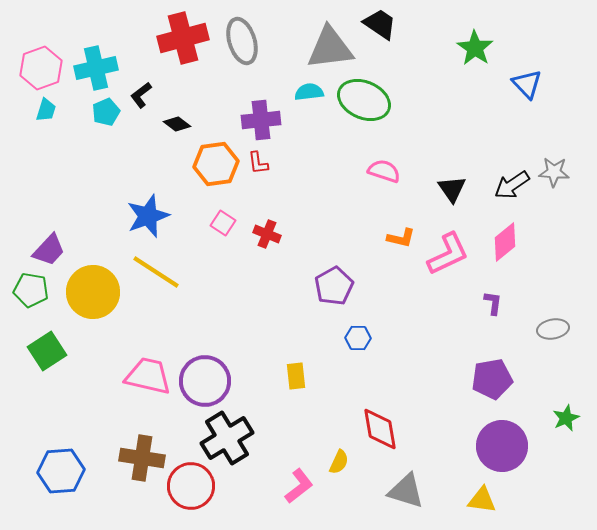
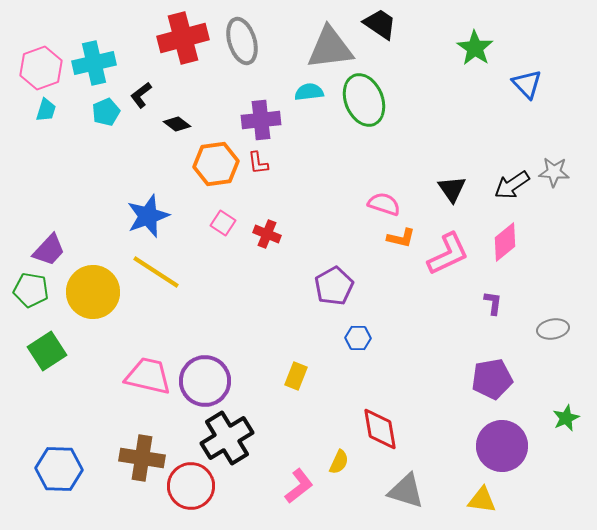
cyan cross at (96, 68): moved 2 px left, 5 px up
green ellipse at (364, 100): rotated 45 degrees clockwise
pink semicircle at (384, 171): moved 33 px down
yellow rectangle at (296, 376): rotated 28 degrees clockwise
blue hexagon at (61, 471): moved 2 px left, 2 px up; rotated 6 degrees clockwise
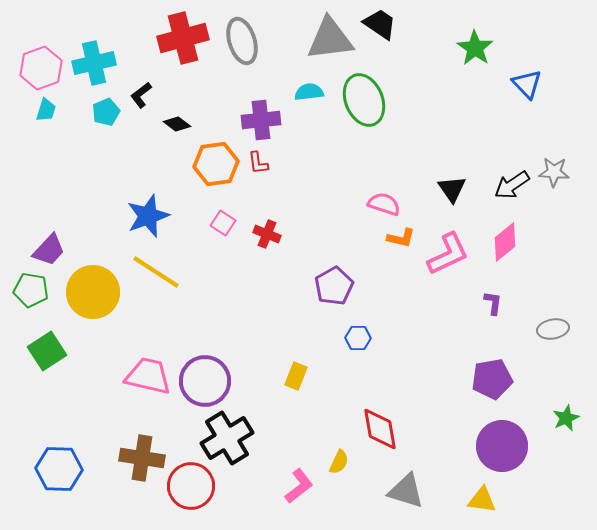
gray triangle at (330, 48): moved 9 px up
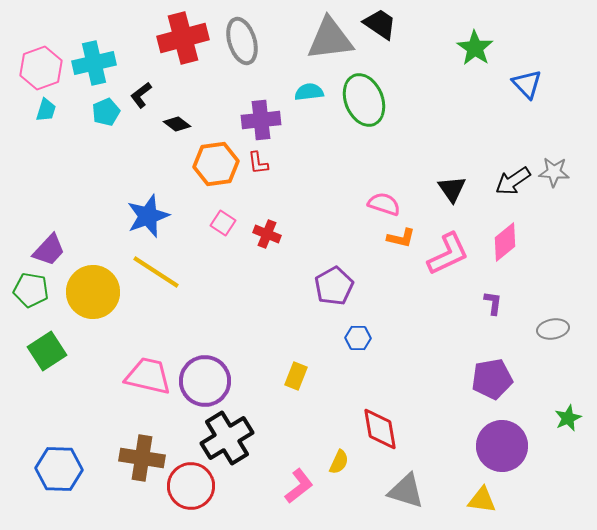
black arrow at (512, 185): moved 1 px right, 4 px up
green star at (566, 418): moved 2 px right
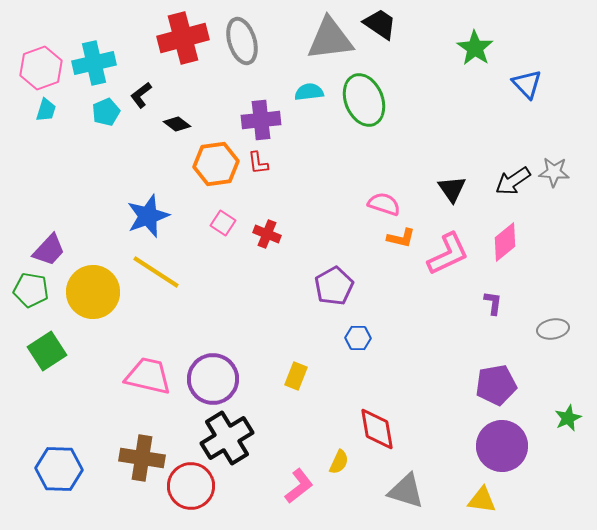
purple pentagon at (492, 379): moved 4 px right, 6 px down
purple circle at (205, 381): moved 8 px right, 2 px up
red diamond at (380, 429): moved 3 px left
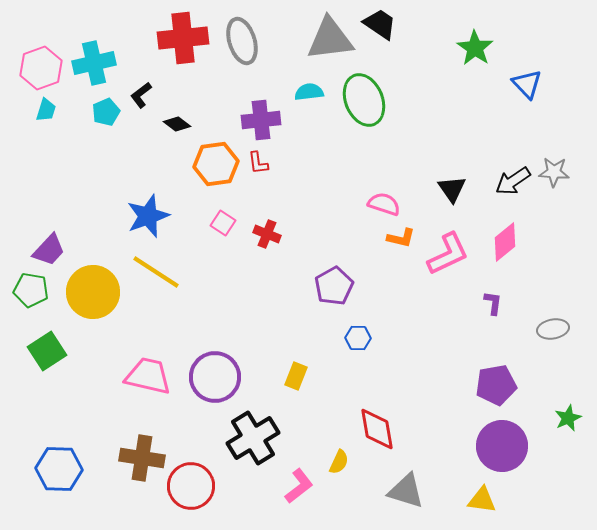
red cross at (183, 38): rotated 9 degrees clockwise
purple circle at (213, 379): moved 2 px right, 2 px up
black cross at (227, 438): moved 26 px right
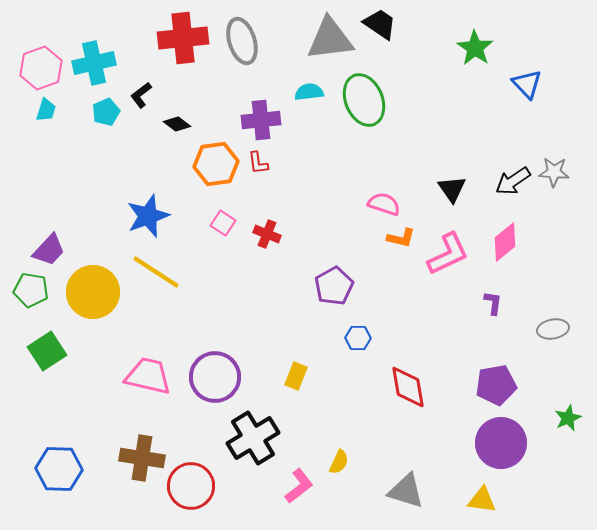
red diamond at (377, 429): moved 31 px right, 42 px up
purple circle at (502, 446): moved 1 px left, 3 px up
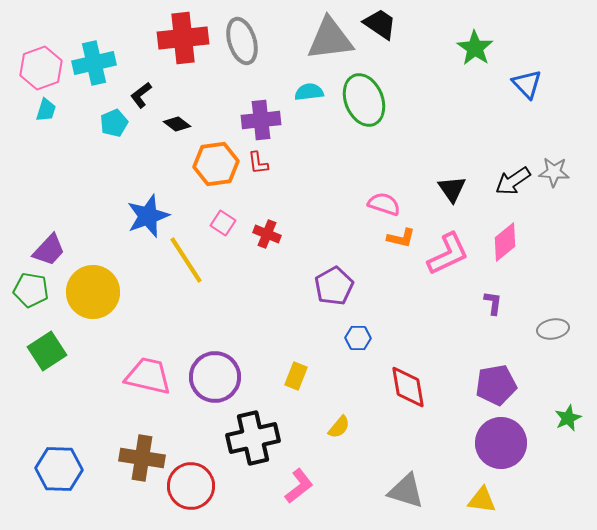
cyan pentagon at (106, 112): moved 8 px right, 11 px down
yellow line at (156, 272): moved 30 px right, 12 px up; rotated 24 degrees clockwise
black cross at (253, 438): rotated 18 degrees clockwise
yellow semicircle at (339, 462): moved 35 px up; rotated 15 degrees clockwise
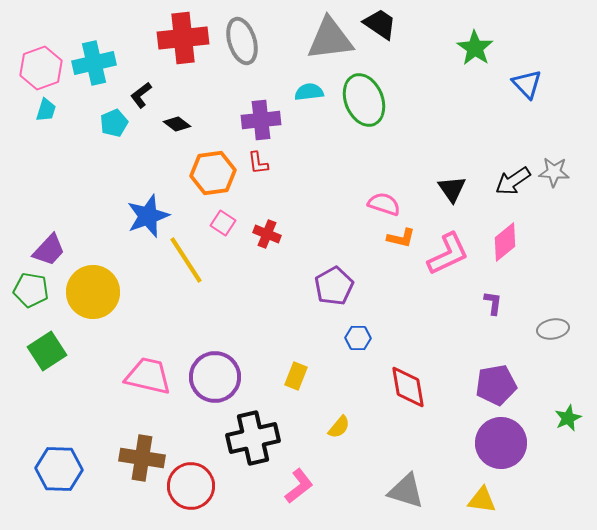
orange hexagon at (216, 164): moved 3 px left, 9 px down
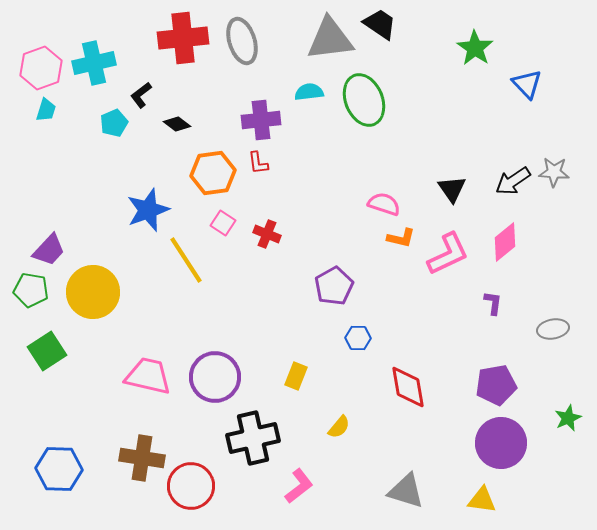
blue star at (148, 216): moved 6 px up
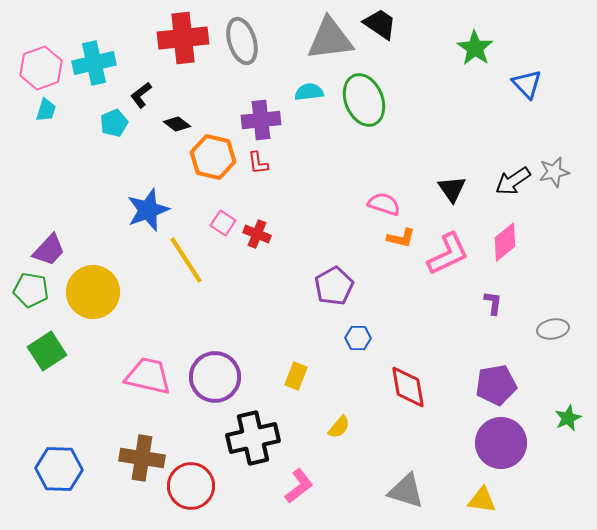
gray star at (554, 172): rotated 16 degrees counterclockwise
orange hexagon at (213, 173): moved 16 px up; rotated 21 degrees clockwise
red cross at (267, 234): moved 10 px left
